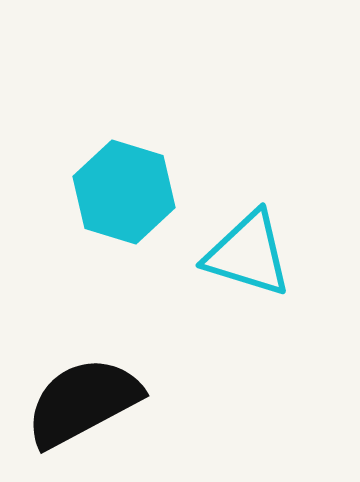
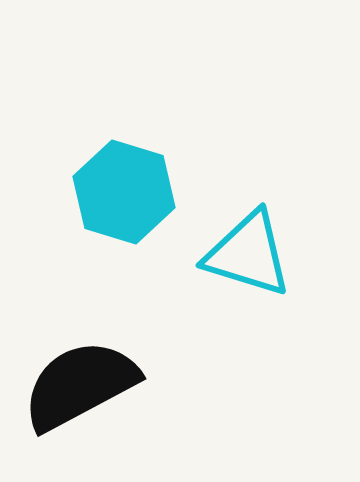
black semicircle: moved 3 px left, 17 px up
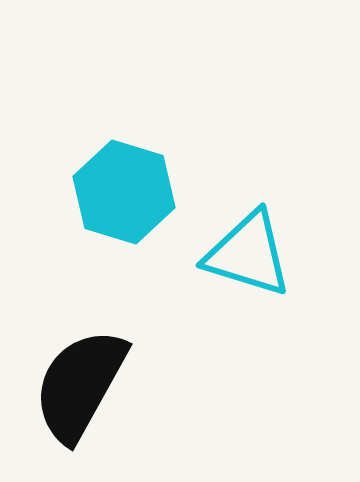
black semicircle: rotated 33 degrees counterclockwise
